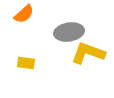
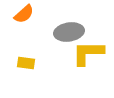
yellow L-shape: rotated 20 degrees counterclockwise
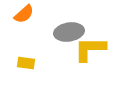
yellow L-shape: moved 2 px right, 4 px up
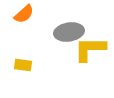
yellow rectangle: moved 3 px left, 2 px down
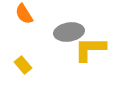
orange semicircle: rotated 100 degrees clockwise
yellow rectangle: rotated 42 degrees clockwise
